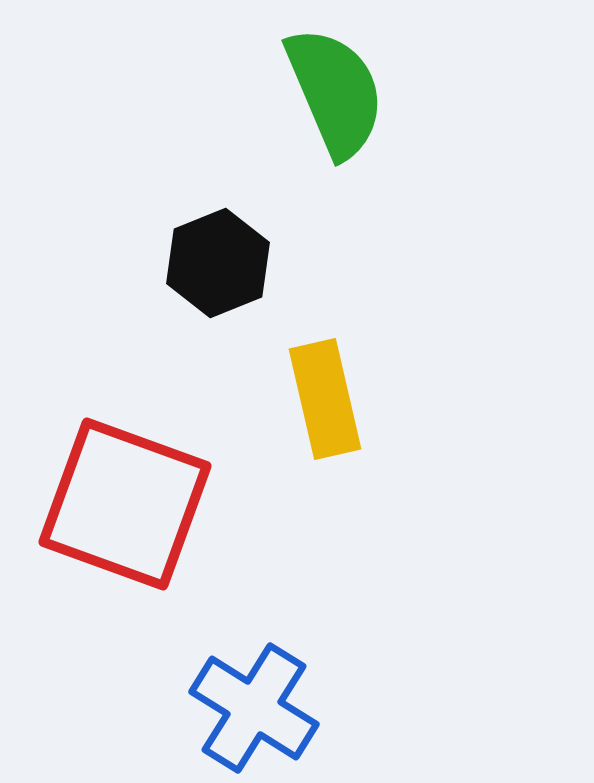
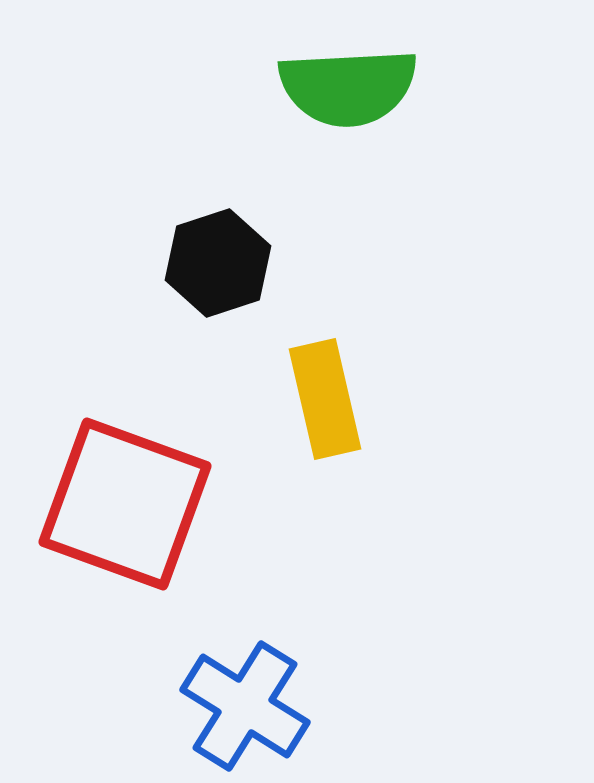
green semicircle: moved 13 px right, 5 px up; rotated 110 degrees clockwise
black hexagon: rotated 4 degrees clockwise
blue cross: moved 9 px left, 2 px up
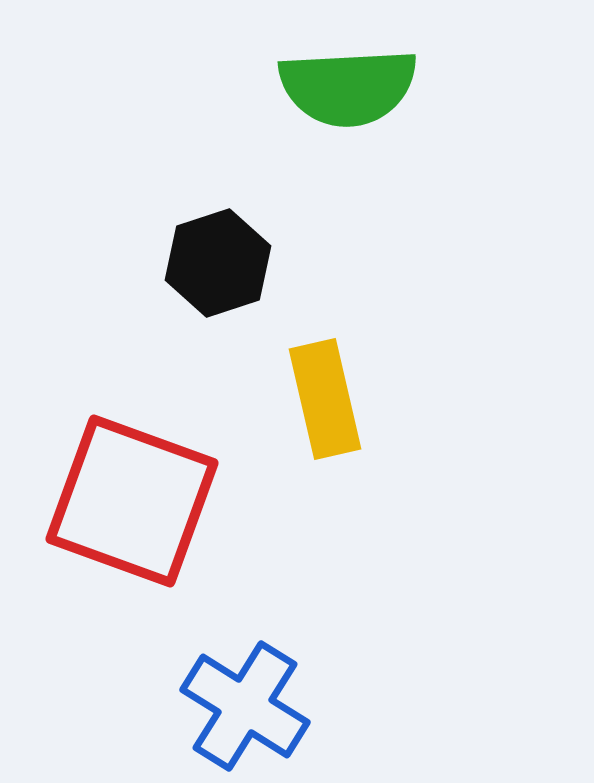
red square: moved 7 px right, 3 px up
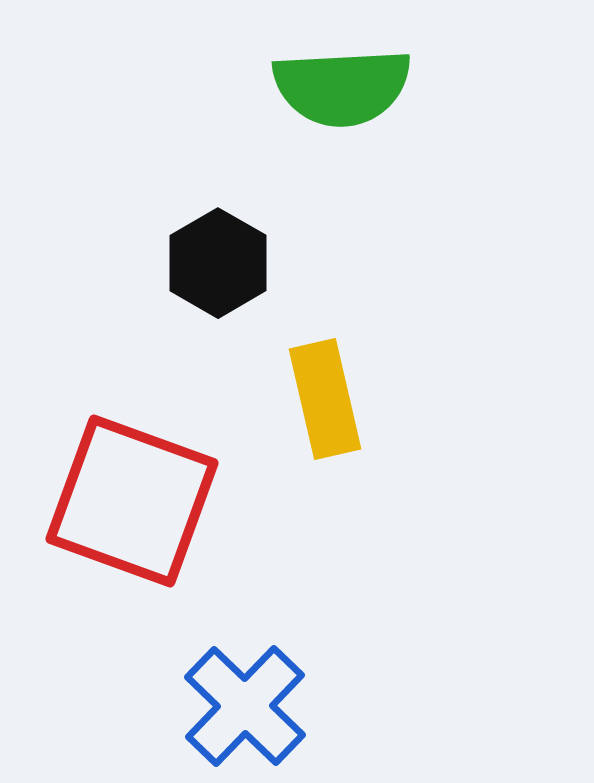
green semicircle: moved 6 px left
black hexagon: rotated 12 degrees counterclockwise
blue cross: rotated 12 degrees clockwise
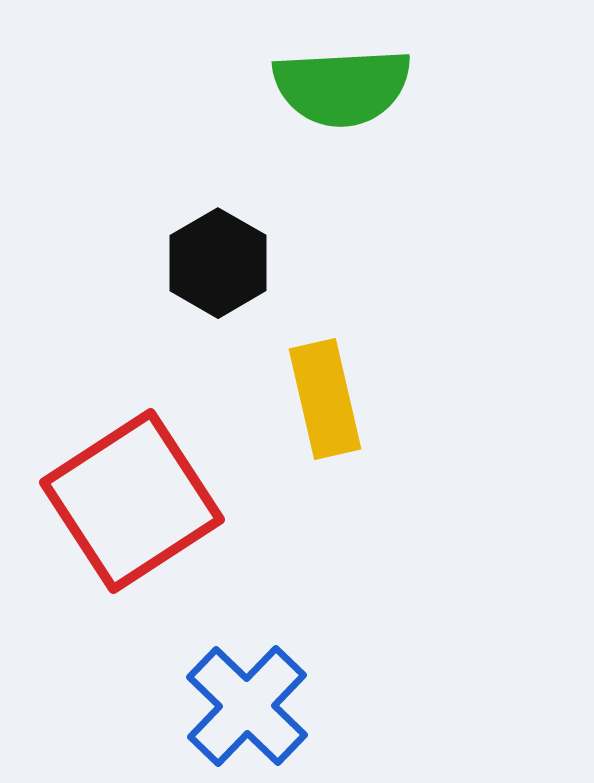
red square: rotated 37 degrees clockwise
blue cross: moved 2 px right
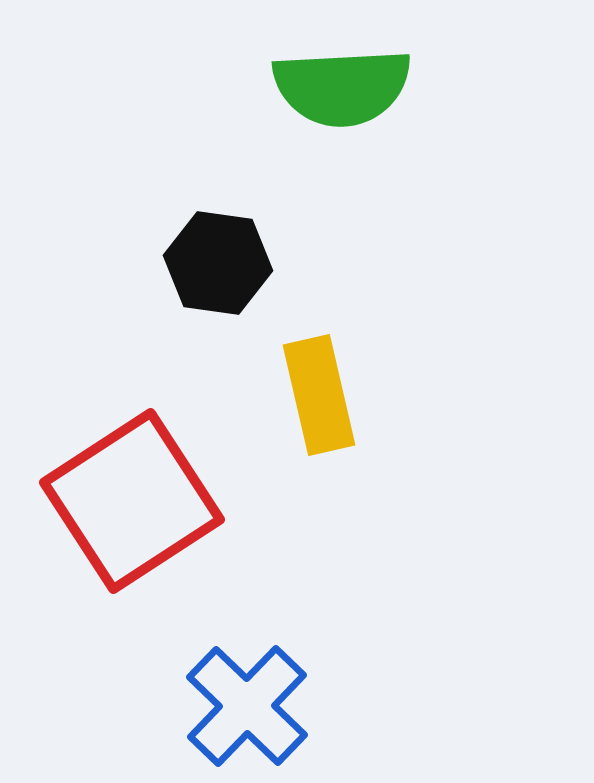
black hexagon: rotated 22 degrees counterclockwise
yellow rectangle: moved 6 px left, 4 px up
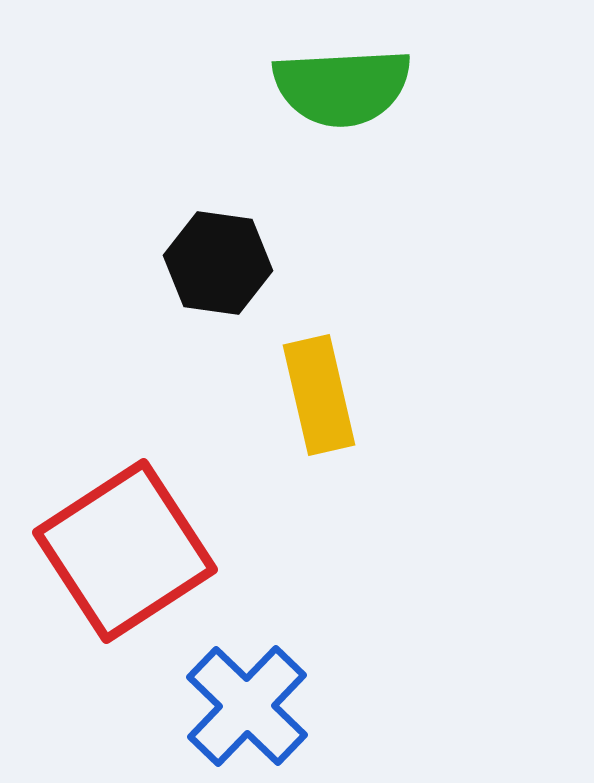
red square: moved 7 px left, 50 px down
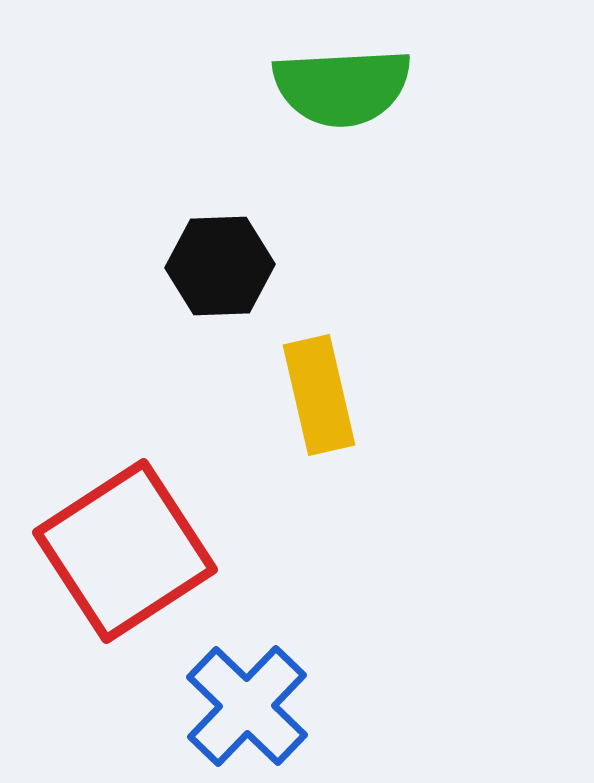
black hexagon: moved 2 px right, 3 px down; rotated 10 degrees counterclockwise
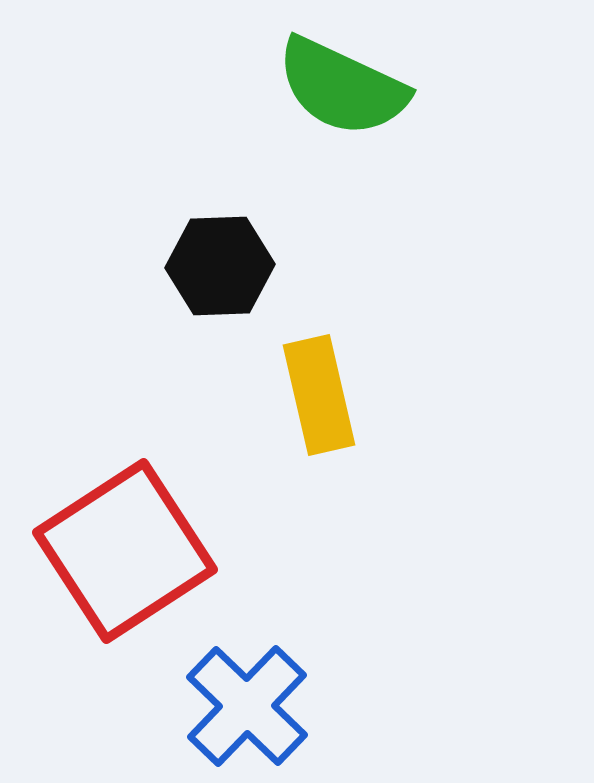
green semicircle: rotated 28 degrees clockwise
